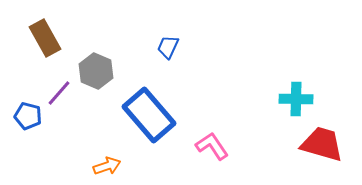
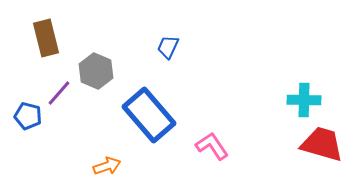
brown rectangle: moved 1 px right; rotated 15 degrees clockwise
cyan cross: moved 8 px right, 1 px down
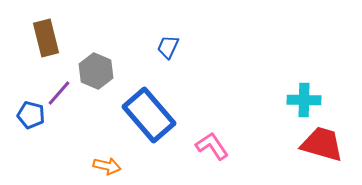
blue pentagon: moved 3 px right, 1 px up
orange arrow: rotated 32 degrees clockwise
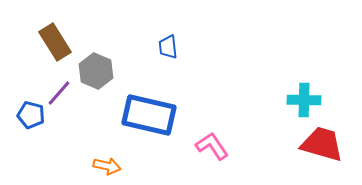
brown rectangle: moved 9 px right, 4 px down; rotated 18 degrees counterclockwise
blue trapezoid: rotated 30 degrees counterclockwise
blue rectangle: rotated 36 degrees counterclockwise
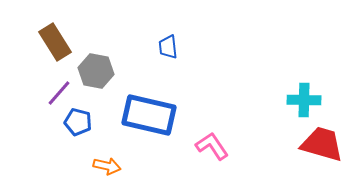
gray hexagon: rotated 12 degrees counterclockwise
blue pentagon: moved 47 px right, 7 px down
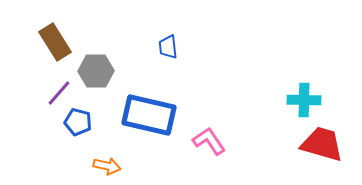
gray hexagon: rotated 12 degrees counterclockwise
pink L-shape: moved 3 px left, 5 px up
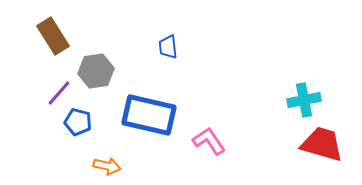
brown rectangle: moved 2 px left, 6 px up
gray hexagon: rotated 8 degrees counterclockwise
cyan cross: rotated 12 degrees counterclockwise
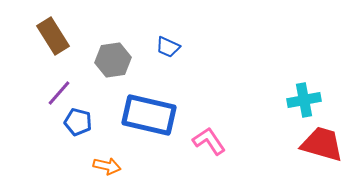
blue trapezoid: rotated 60 degrees counterclockwise
gray hexagon: moved 17 px right, 11 px up
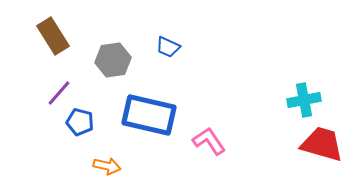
blue pentagon: moved 2 px right
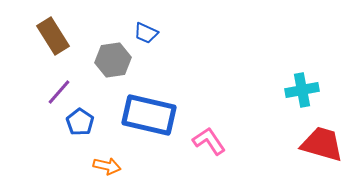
blue trapezoid: moved 22 px left, 14 px up
purple line: moved 1 px up
cyan cross: moved 2 px left, 10 px up
blue pentagon: rotated 20 degrees clockwise
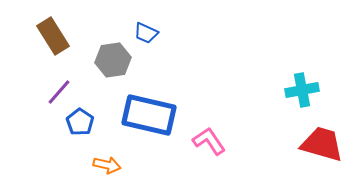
orange arrow: moved 1 px up
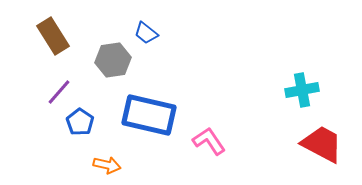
blue trapezoid: rotated 15 degrees clockwise
red trapezoid: rotated 12 degrees clockwise
